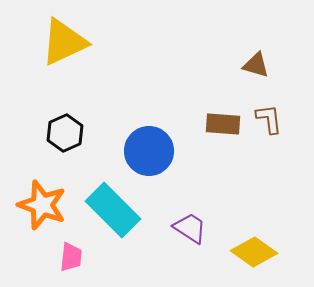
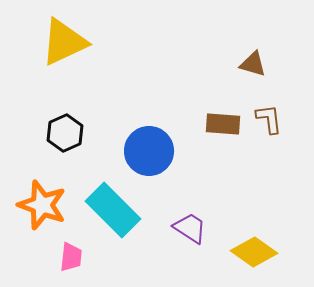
brown triangle: moved 3 px left, 1 px up
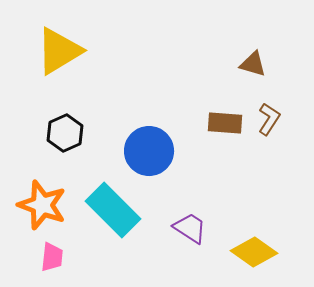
yellow triangle: moved 5 px left, 9 px down; rotated 6 degrees counterclockwise
brown L-shape: rotated 40 degrees clockwise
brown rectangle: moved 2 px right, 1 px up
pink trapezoid: moved 19 px left
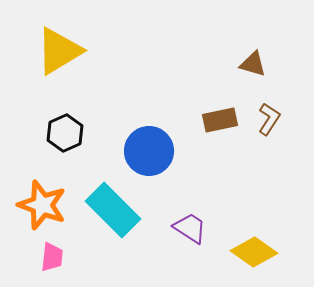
brown rectangle: moved 5 px left, 3 px up; rotated 16 degrees counterclockwise
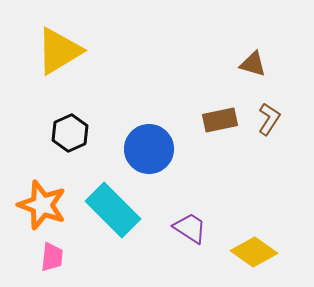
black hexagon: moved 5 px right
blue circle: moved 2 px up
